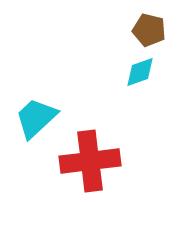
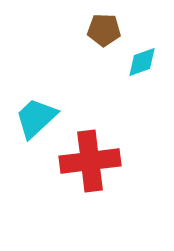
brown pentagon: moved 45 px left; rotated 12 degrees counterclockwise
cyan diamond: moved 2 px right, 10 px up
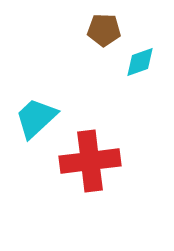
cyan diamond: moved 2 px left
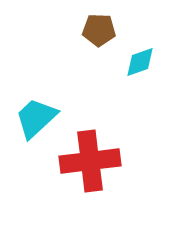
brown pentagon: moved 5 px left
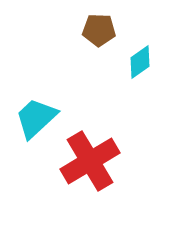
cyan diamond: rotated 16 degrees counterclockwise
red cross: rotated 24 degrees counterclockwise
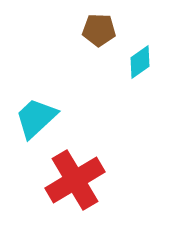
red cross: moved 15 px left, 19 px down
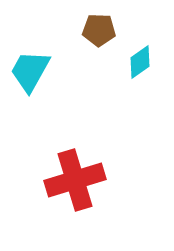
cyan trapezoid: moved 6 px left, 47 px up; rotated 18 degrees counterclockwise
red cross: rotated 14 degrees clockwise
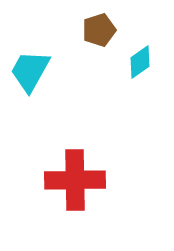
brown pentagon: rotated 20 degrees counterclockwise
red cross: rotated 16 degrees clockwise
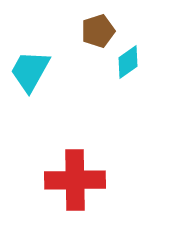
brown pentagon: moved 1 px left, 1 px down
cyan diamond: moved 12 px left
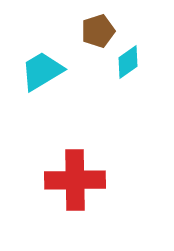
cyan trapezoid: moved 12 px right; rotated 30 degrees clockwise
